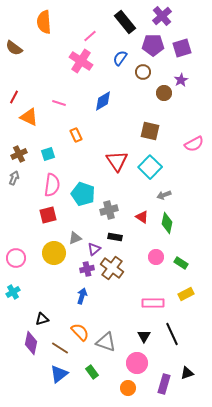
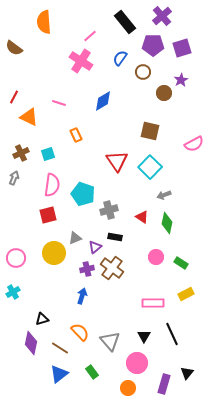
brown cross at (19, 154): moved 2 px right, 1 px up
purple triangle at (94, 249): moved 1 px right, 2 px up
gray triangle at (106, 342): moved 4 px right, 1 px up; rotated 30 degrees clockwise
black triangle at (187, 373): rotated 32 degrees counterclockwise
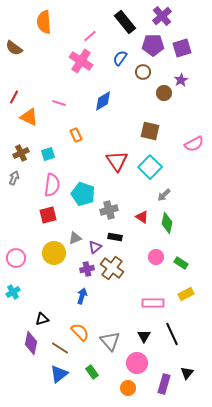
gray arrow at (164, 195): rotated 24 degrees counterclockwise
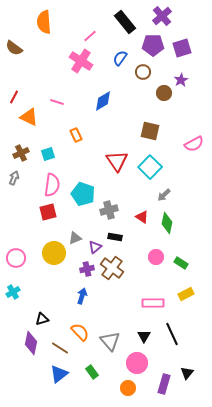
pink line at (59, 103): moved 2 px left, 1 px up
red square at (48, 215): moved 3 px up
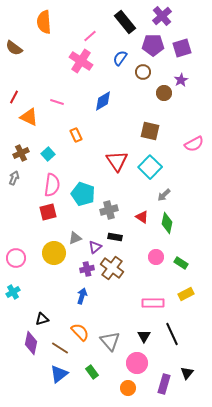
cyan square at (48, 154): rotated 24 degrees counterclockwise
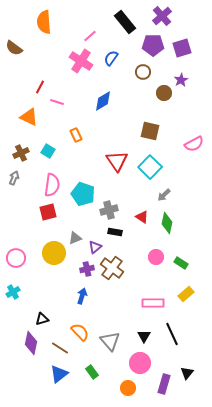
blue semicircle at (120, 58): moved 9 px left
red line at (14, 97): moved 26 px right, 10 px up
cyan square at (48, 154): moved 3 px up; rotated 16 degrees counterclockwise
black rectangle at (115, 237): moved 5 px up
yellow rectangle at (186, 294): rotated 14 degrees counterclockwise
pink circle at (137, 363): moved 3 px right
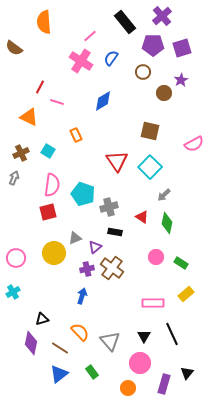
gray cross at (109, 210): moved 3 px up
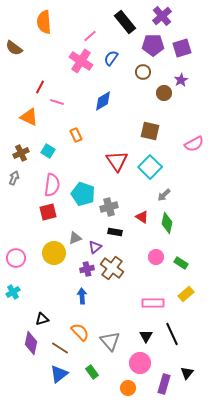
blue arrow at (82, 296): rotated 21 degrees counterclockwise
black triangle at (144, 336): moved 2 px right
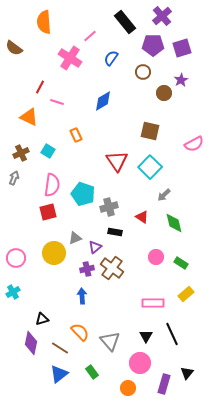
pink cross at (81, 61): moved 11 px left, 3 px up
green diamond at (167, 223): moved 7 px right; rotated 25 degrees counterclockwise
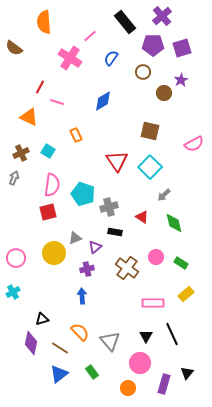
brown cross at (112, 268): moved 15 px right
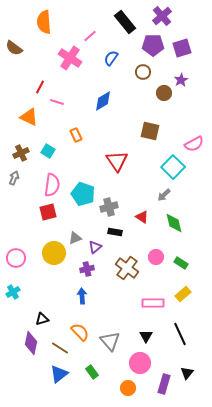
cyan square at (150, 167): moved 23 px right
yellow rectangle at (186, 294): moved 3 px left
black line at (172, 334): moved 8 px right
